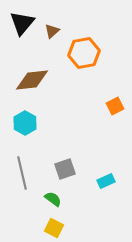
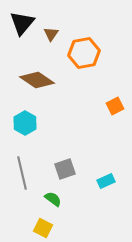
brown triangle: moved 1 px left, 3 px down; rotated 14 degrees counterclockwise
brown diamond: moved 5 px right; rotated 40 degrees clockwise
yellow square: moved 11 px left
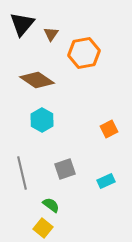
black triangle: moved 1 px down
orange square: moved 6 px left, 23 px down
cyan hexagon: moved 17 px right, 3 px up
green semicircle: moved 2 px left, 6 px down
yellow square: rotated 12 degrees clockwise
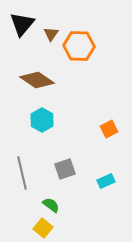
orange hexagon: moved 5 px left, 7 px up; rotated 12 degrees clockwise
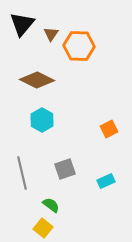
brown diamond: rotated 8 degrees counterclockwise
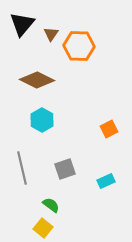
gray line: moved 5 px up
